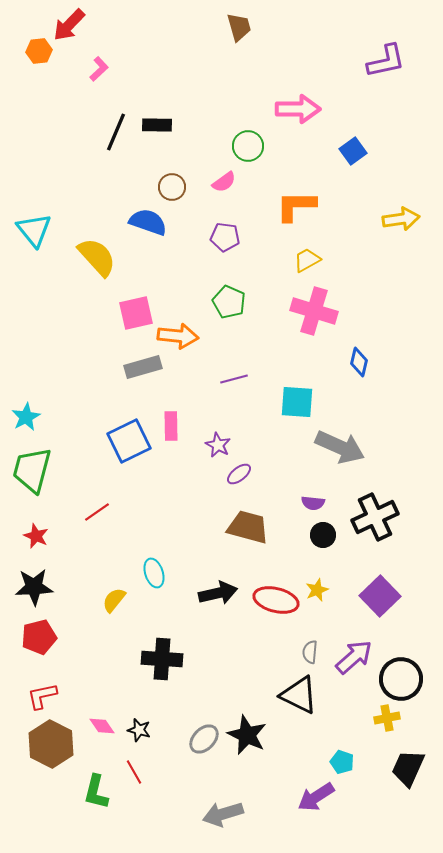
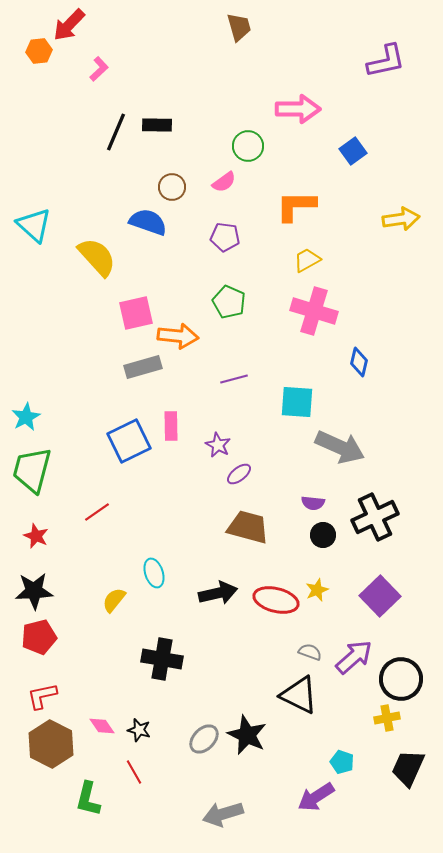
cyan triangle at (34, 230): moved 5 px up; rotated 9 degrees counterclockwise
black star at (34, 587): moved 4 px down
gray semicircle at (310, 652): rotated 105 degrees clockwise
black cross at (162, 659): rotated 6 degrees clockwise
green L-shape at (96, 792): moved 8 px left, 7 px down
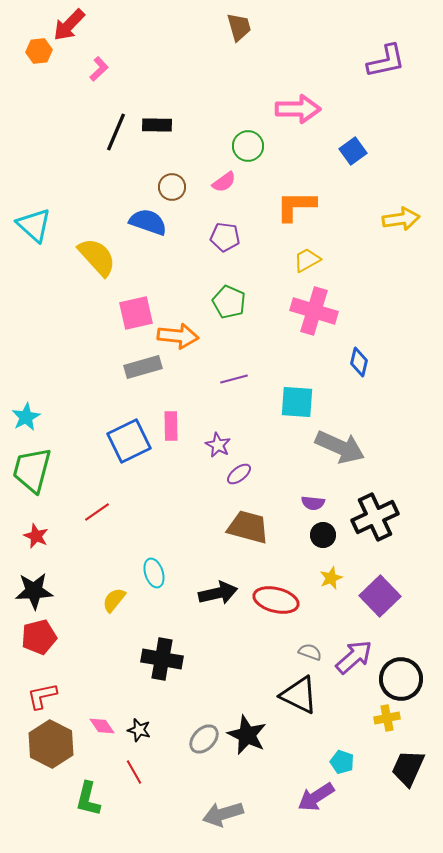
yellow star at (317, 590): moved 14 px right, 12 px up
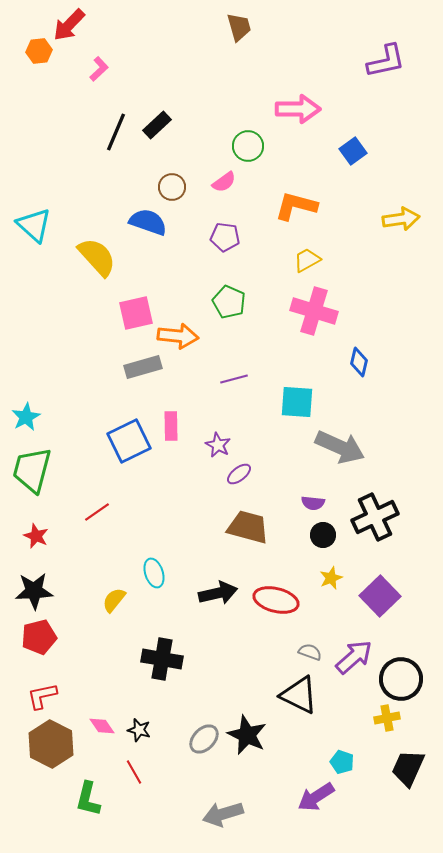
black rectangle at (157, 125): rotated 44 degrees counterclockwise
orange L-shape at (296, 206): rotated 15 degrees clockwise
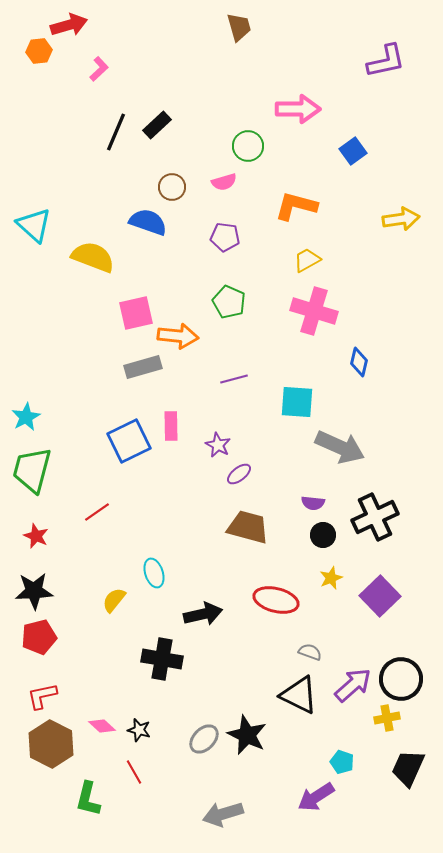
red arrow at (69, 25): rotated 150 degrees counterclockwise
pink semicircle at (224, 182): rotated 20 degrees clockwise
yellow semicircle at (97, 257): moved 4 px left; rotated 27 degrees counterclockwise
black arrow at (218, 593): moved 15 px left, 21 px down
purple arrow at (354, 657): moved 1 px left, 28 px down
pink diamond at (102, 726): rotated 12 degrees counterclockwise
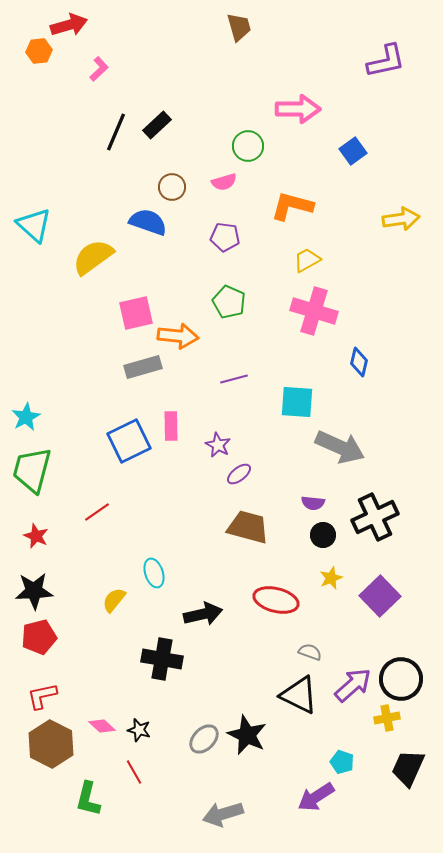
orange L-shape at (296, 206): moved 4 px left
yellow semicircle at (93, 257): rotated 57 degrees counterclockwise
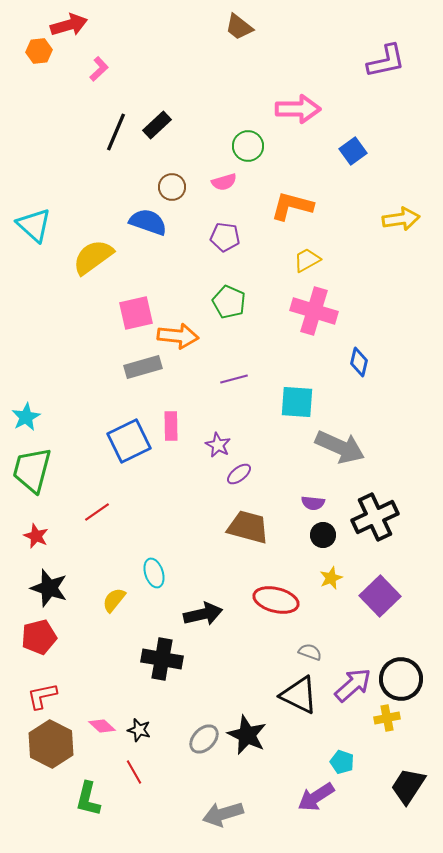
brown trapezoid at (239, 27): rotated 144 degrees clockwise
black star at (34, 591): moved 15 px right, 3 px up; rotated 21 degrees clockwise
black trapezoid at (408, 768): moved 18 px down; rotated 9 degrees clockwise
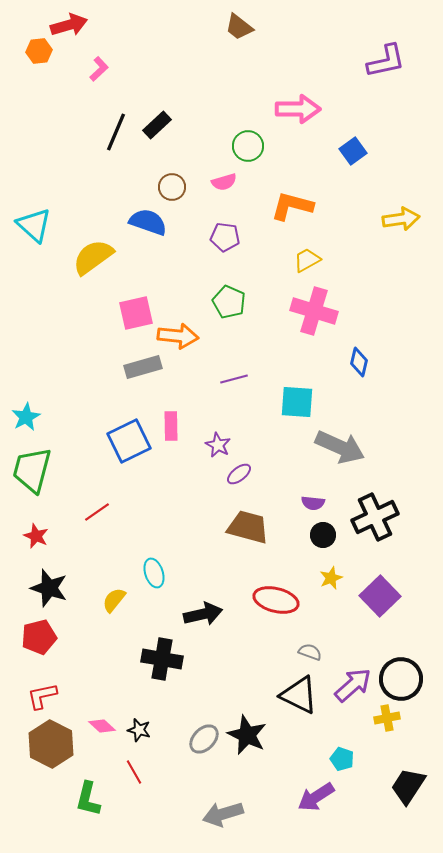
cyan pentagon at (342, 762): moved 3 px up
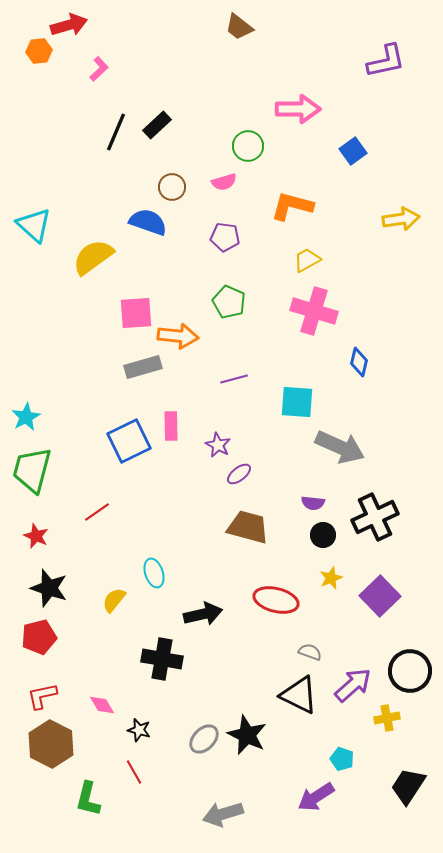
pink square at (136, 313): rotated 9 degrees clockwise
black circle at (401, 679): moved 9 px right, 8 px up
pink diamond at (102, 726): moved 21 px up; rotated 16 degrees clockwise
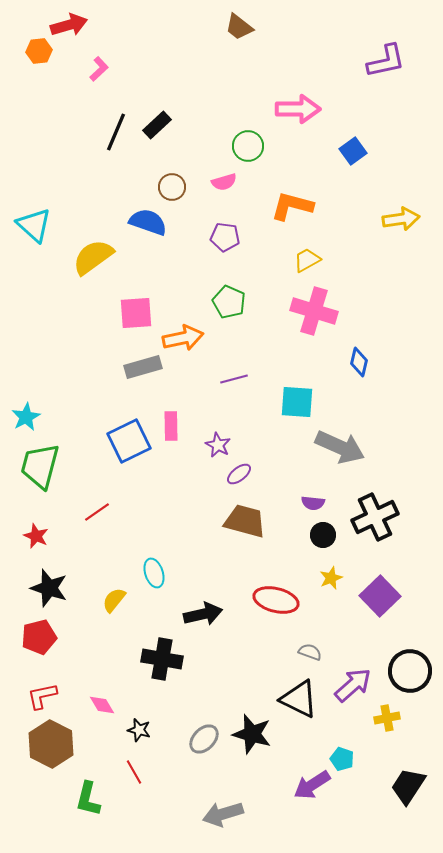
orange arrow at (178, 336): moved 5 px right, 2 px down; rotated 18 degrees counterclockwise
green trapezoid at (32, 470): moved 8 px right, 4 px up
brown trapezoid at (248, 527): moved 3 px left, 6 px up
black triangle at (299, 695): moved 4 px down
black star at (247, 735): moved 5 px right, 1 px up; rotated 9 degrees counterclockwise
purple arrow at (316, 797): moved 4 px left, 12 px up
